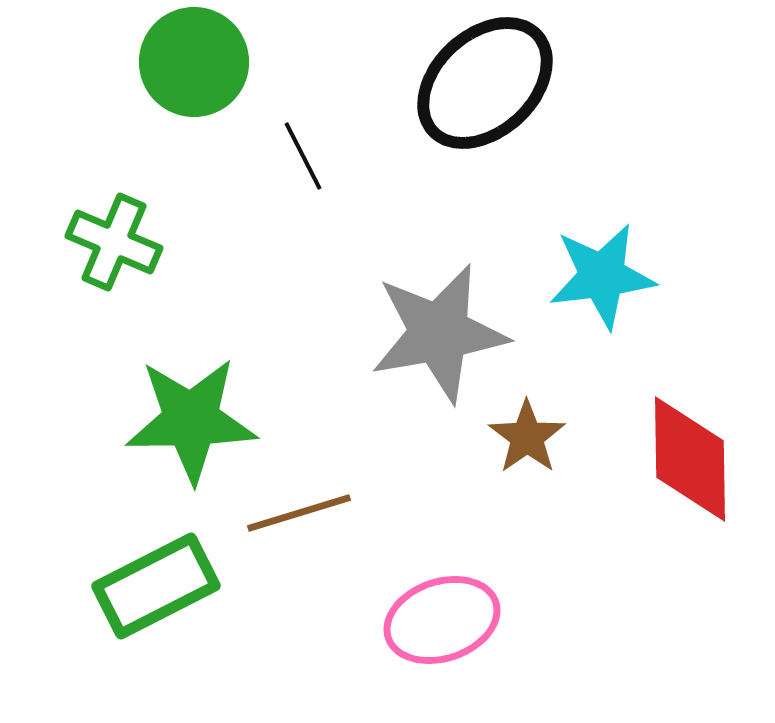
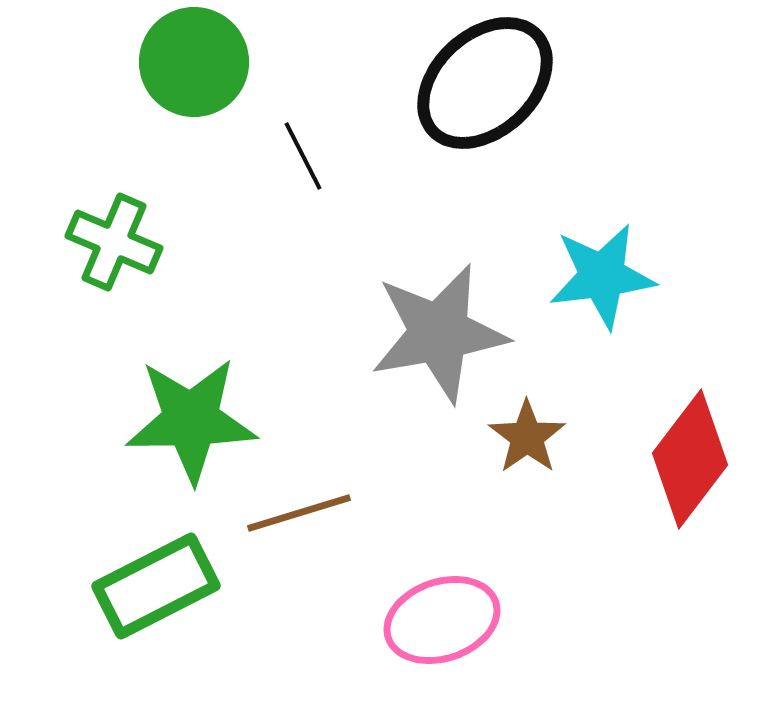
red diamond: rotated 38 degrees clockwise
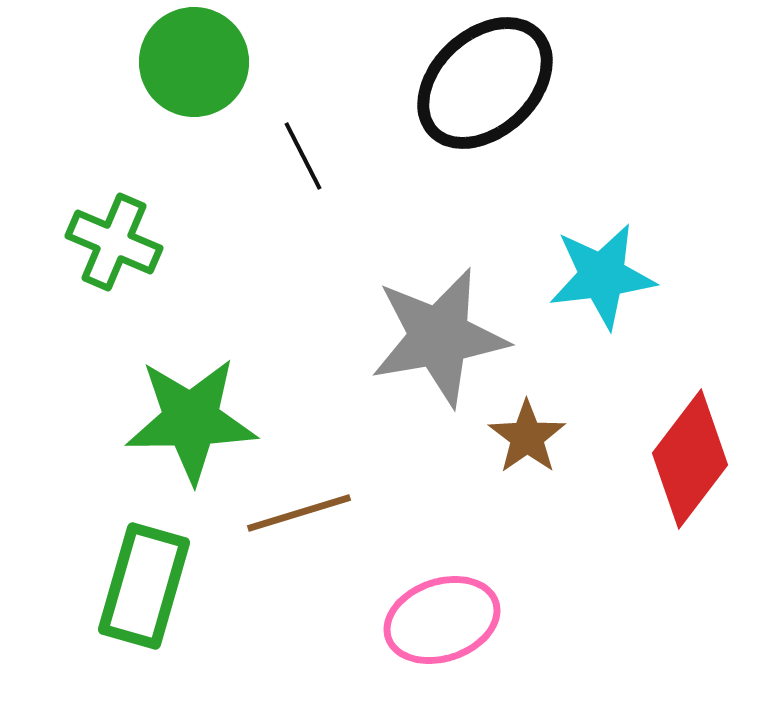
gray star: moved 4 px down
green rectangle: moved 12 px left; rotated 47 degrees counterclockwise
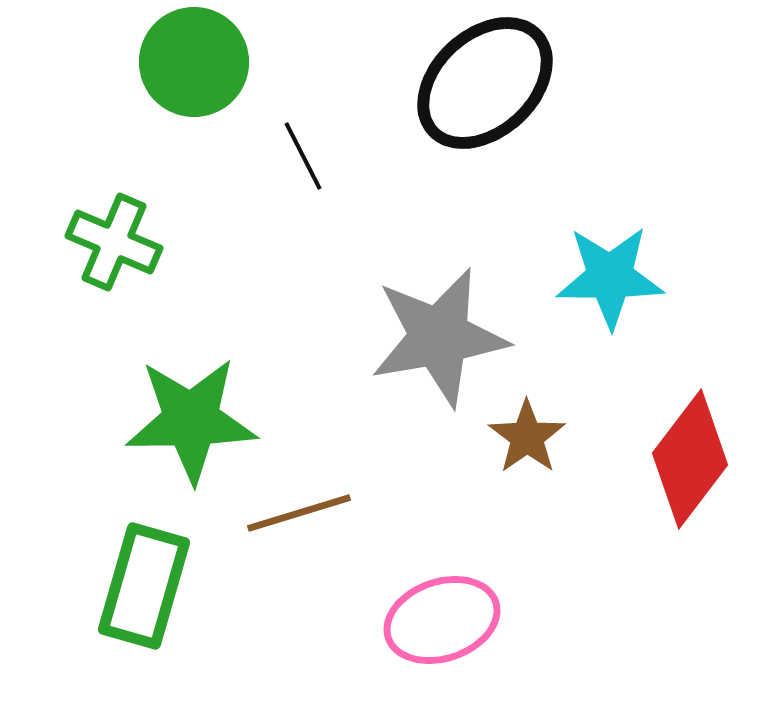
cyan star: moved 8 px right, 1 px down; rotated 7 degrees clockwise
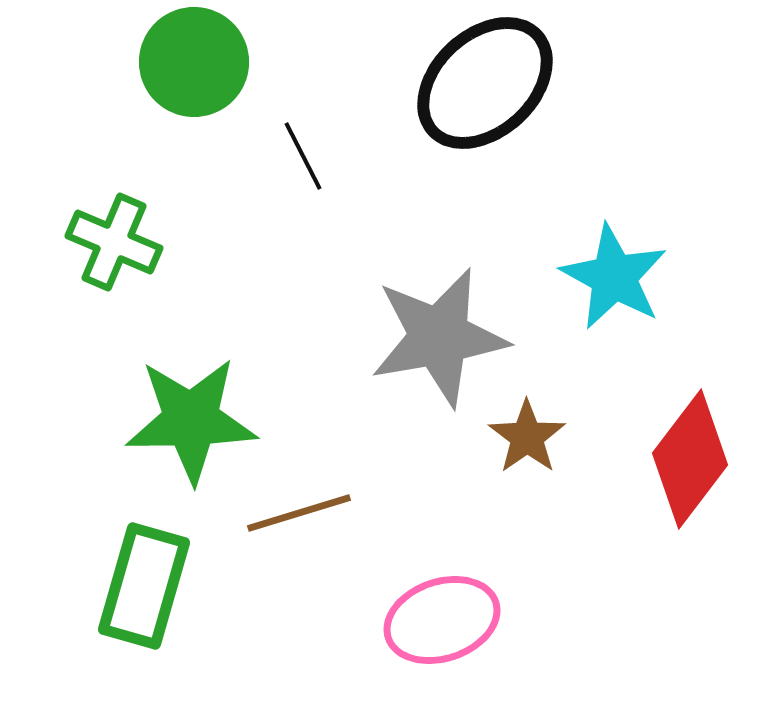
cyan star: moved 4 px right; rotated 29 degrees clockwise
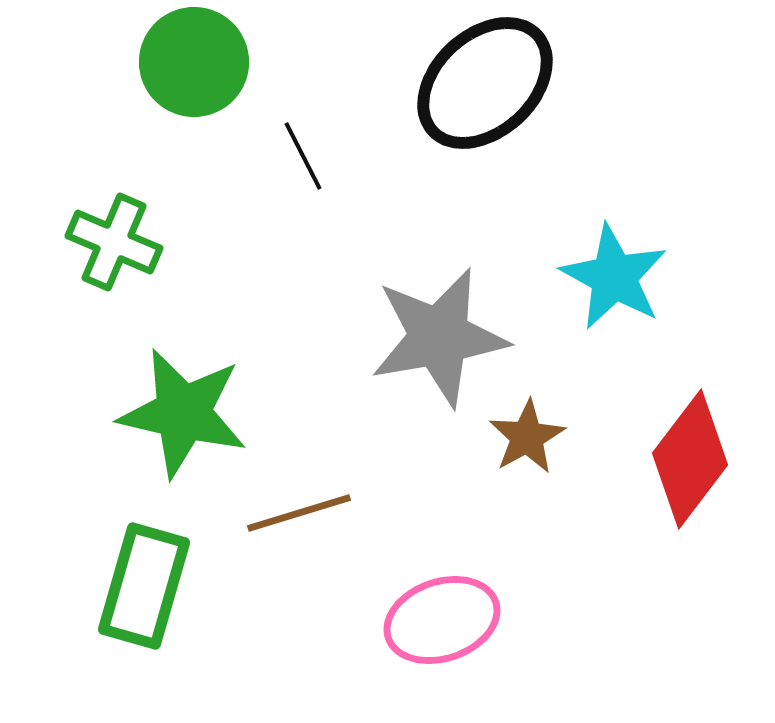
green star: moved 8 px left, 7 px up; rotated 14 degrees clockwise
brown star: rotated 6 degrees clockwise
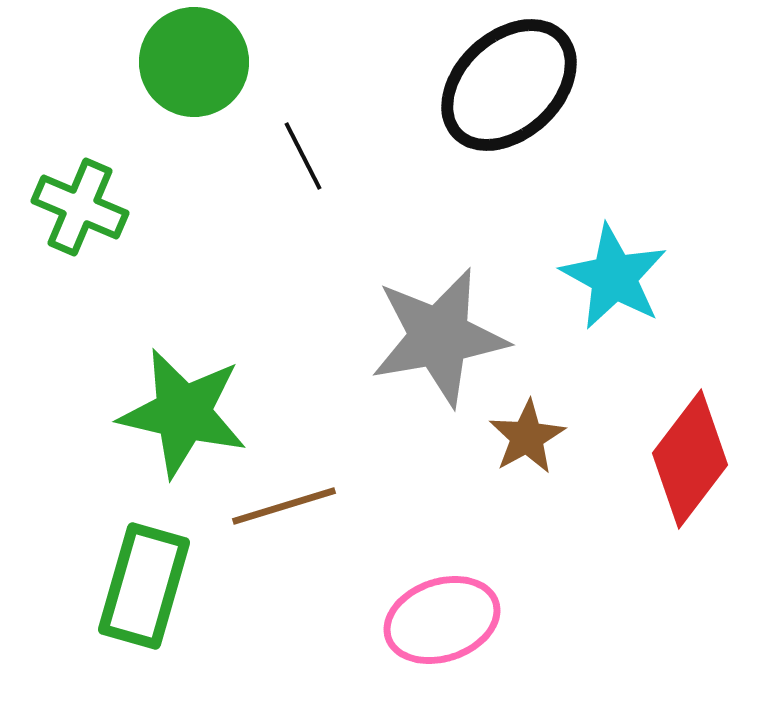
black ellipse: moved 24 px right, 2 px down
green cross: moved 34 px left, 35 px up
brown line: moved 15 px left, 7 px up
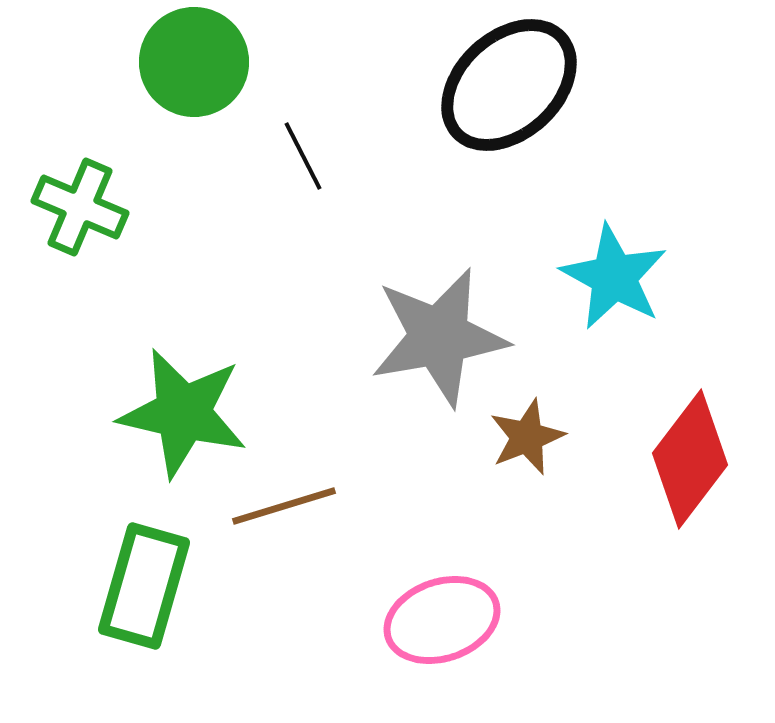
brown star: rotated 8 degrees clockwise
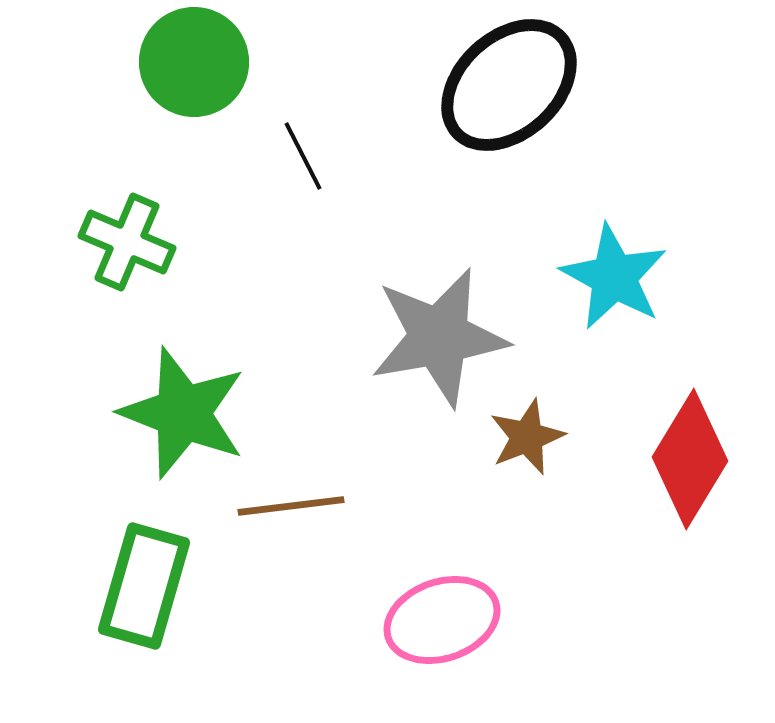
green cross: moved 47 px right, 35 px down
green star: rotated 8 degrees clockwise
red diamond: rotated 6 degrees counterclockwise
brown line: moved 7 px right; rotated 10 degrees clockwise
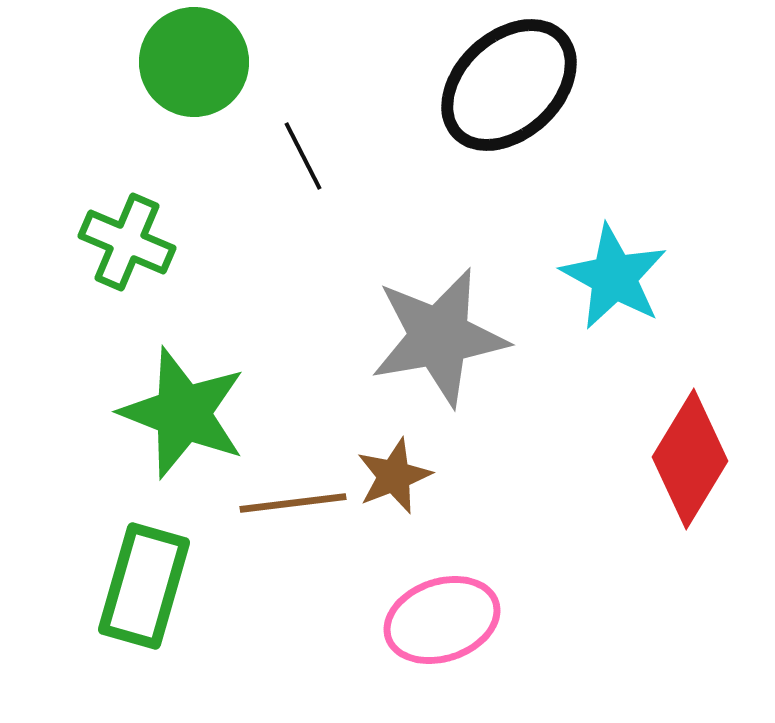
brown star: moved 133 px left, 39 px down
brown line: moved 2 px right, 3 px up
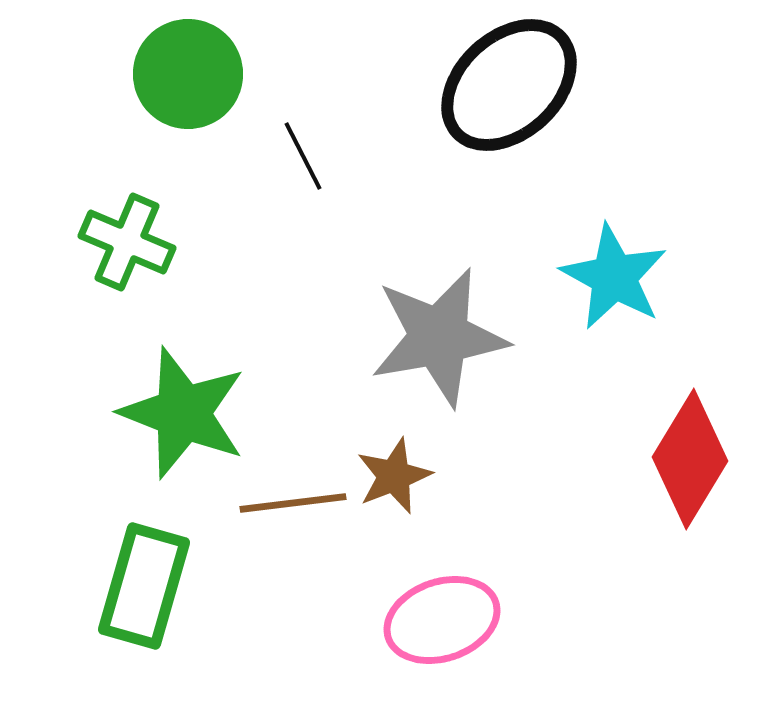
green circle: moved 6 px left, 12 px down
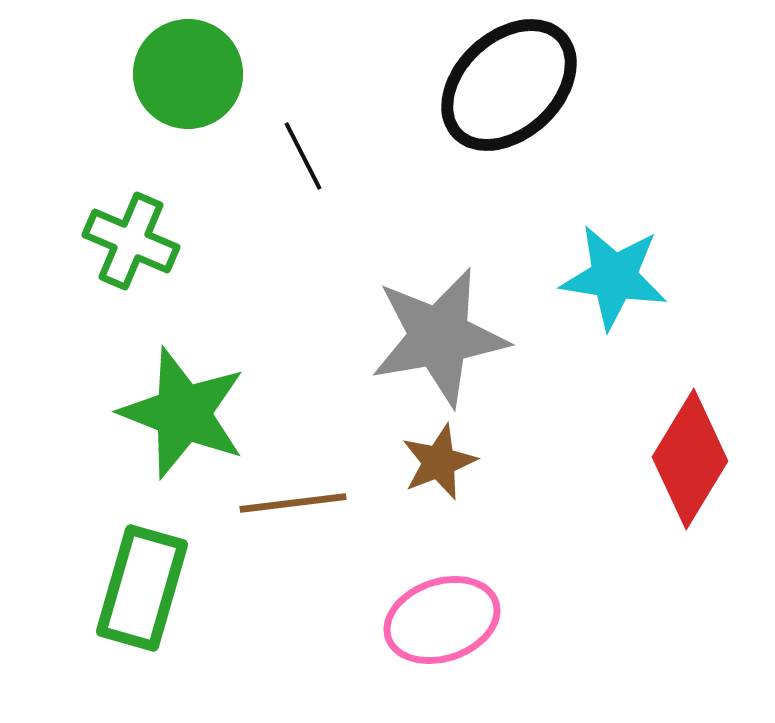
green cross: moved 4 px right, 1 px up
cyan star: rotated 20 degrees counterclockwise
brown star: moved 45 px right, 14 px up
green rectangle: moved 2 px left, 2 px down
